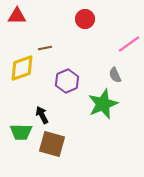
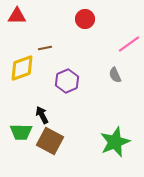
green star: moved 12 px right, 38 px down
brown square: moved 2 px left, 3 px up; rotated 12 degrees clockwise
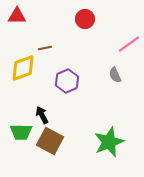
yellow diamond: moved 1 px right
green star: moved 6 px left
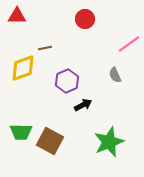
black arrow: moved 41 px right, 10 px up; rotated 90 degrees clockwise
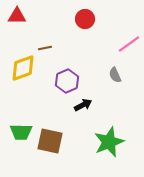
brown square: rotated 16 degrees counterclockwise
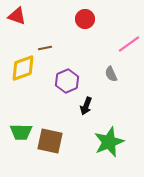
red triangle: rotated 18 degrees clockwise
gray semicircle: moved 4 px left, 1 px up
black arrow: moved 3 px right, 1 px down; rotated 138 degrees clockwise
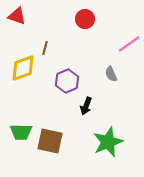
brown line: rotated 64 degrees counterclockwise
green star: moved 1 px left
